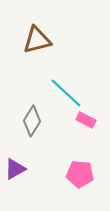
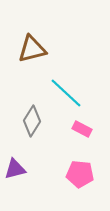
brown triangle: moved 5 px left, 9 px down
pink rectangle: moved 4 px left, 9 px down
purple triangle: rotated 15 degrees clockwise
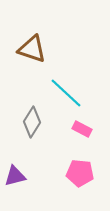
brown triangle: rotated 32 degrees clockwise
gray diamond: moved 1 px down
purple triangle: moved 7 px down
pink pentagon: moved 1 px up
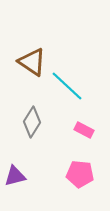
brown triangle: moved 13 px down; rotated 16 degrees clockwise
cyan line: moved 1 px right, 7 px up
pink rectangle: moved 2 px right, 1 px down
pink pentagon: moved 1 px down
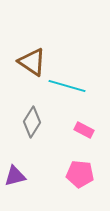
cyan line: rotated 27 degrees counterclockwise
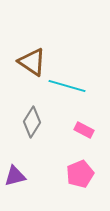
pink pentagon: rotated 28 degrees counterclockwise
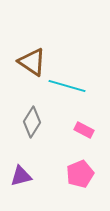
purple triangle: moved 6 px right
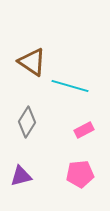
cyan line: moved 3 px right
gray diamond: moved 5 px left
pink rectangle: rotated 54 degrees counterclockwise
pink pentagon: rotated 16 degrees clockwise
